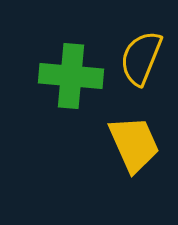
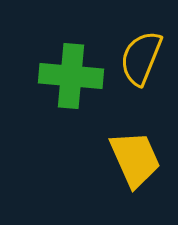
yellow trapezoid: moved 1 px right, 15 px down
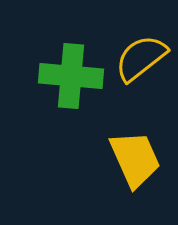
yellow semicircle: rotated 30 degrees clockwise
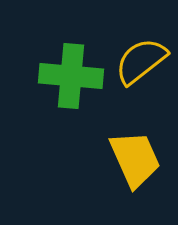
yellow semicircle: moved 3 px down
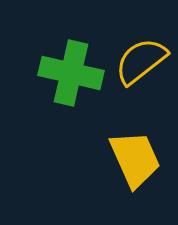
green cross: moved 3 px up; rotated 8 degrees clockwise
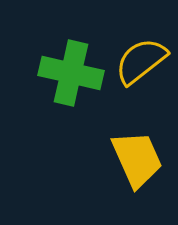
yellow trapezoid: moved 2 px right
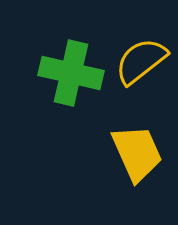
yellow trapezoid: moved 6 px up
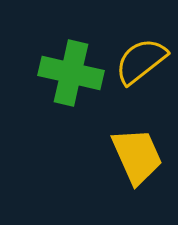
yellow trapezoid: moved 3 px down
